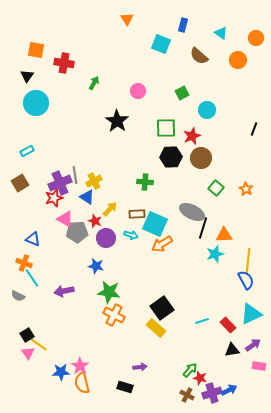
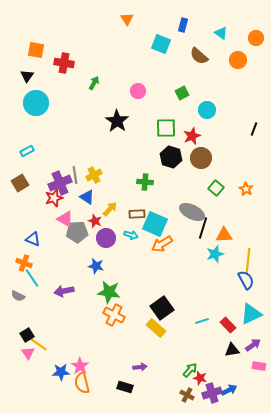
black hexagon at (171, 157): rotated 20 degrees clockwise
yellow cross at (94, 181): moved 6 px up
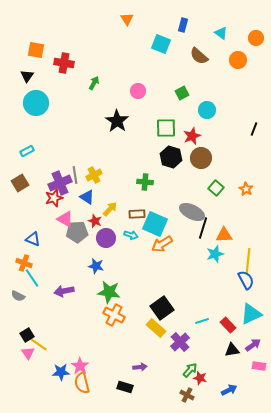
purple cross at (212, 393): moved 32 px left, 51 px up; rotated 24 degrees counterclockwise
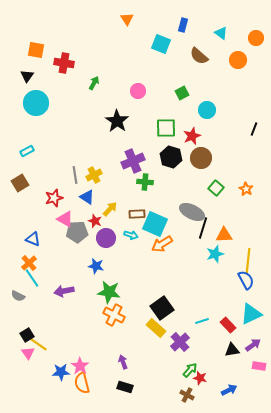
purple cross at (60, 183): moved 73 px right, 22 px up
orange cross at (24, 263): moved 5 px right; rotated 28 degrees clockwise
purple arrow at (140, 367): moved 17 px left, 5 px up; rotated 104 degrees counterclockwise
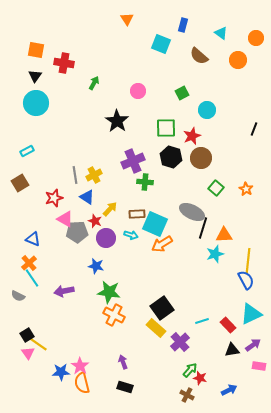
black triangle at (27, 76): moved 8 px right
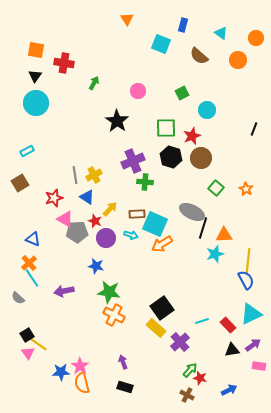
gray semicircle at (18, 296): moved 2 px down; rotated 16 degrees clockwise
